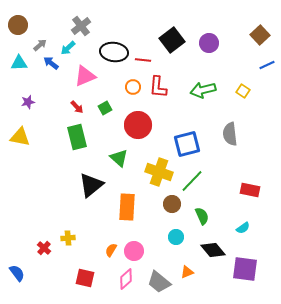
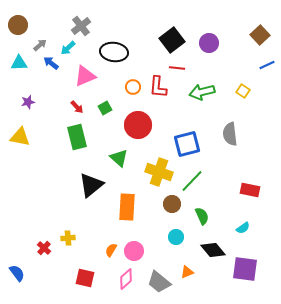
red line at (143, 60): moved 34 px right, 8 px down
green arrow at (203, 90): moved 1 px left, 2 px down
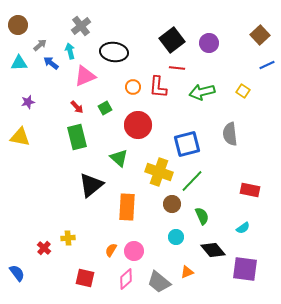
cyan arrow at (68, 48): moved 2 px right, 3 px down; rotated 119 degrees clockwise
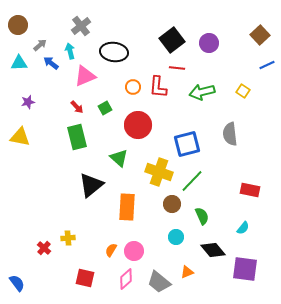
cyan semicircle at (243, 228): rotated 16 degrees counterclockwise
blue semicircle at (17, 273): moved 10 px down
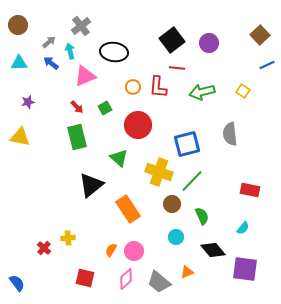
gray arrow at (40, 45): moved 9 px right, 3 px up
orange rectangle at (127, 207): moved 1 px right, 2 px down; rotated 36 degrees counterclockwise
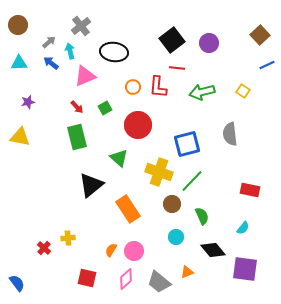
red square at (85, 278): moved 2 px right
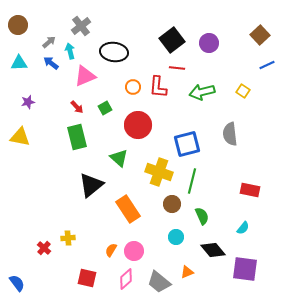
green line at (192, 181): rotated 30 degrees counterclockwise
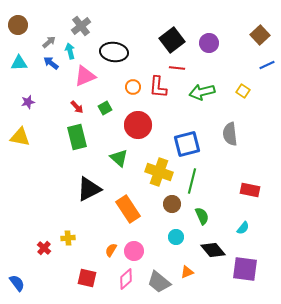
black triangle at (91, 185): moved 2 px left, 4 px down; rotated 12 degrees clockwise
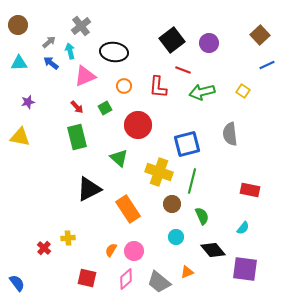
red line at (177, 68): moved 6 px right, 2 px down; rotated 14 degrees clockwise
orange circle at (133, 87): moved 9 px left, 1 px up
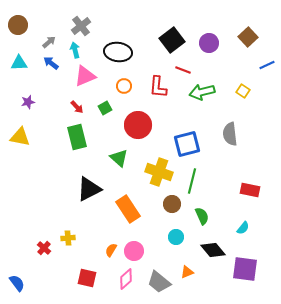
brown square at (260, 35): moved 12 px left, 2 px down
cyan arrow at (70, 51): moved 5 px right, 1 px up
black ellipse at (114, 52): moved 4 px right
